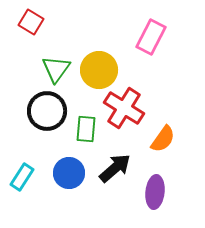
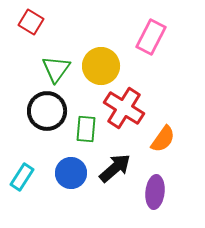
yellow circle: moved 2 px right, 4 px up
blue circle: moved 2 px right
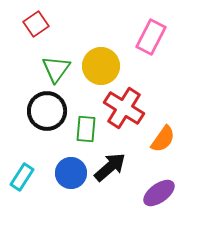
red square: moved 5 px right, 2 px down; rotated 25 degrees clockwise
black arrow: moved 5 px left, 1 px up
purple ellipse: moved 4 px right, 1 px down; rotated 48 degrees clockwise
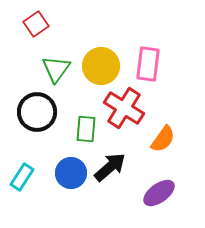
pink rectangle: moved 3 px left, 27 px down; rotated 20 degrees counterclockwise
black circle: moved 10 px left, 1 px down
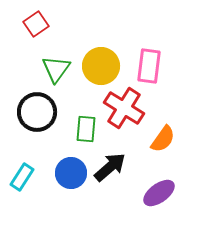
pink rectangle: moved 1 px right, 2 px down
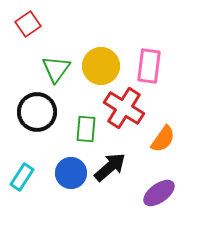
red square: moved 8 px left
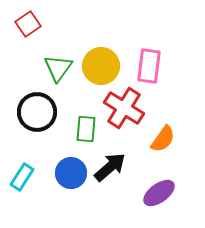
green triangle: moved 2 px right, 1 px up
